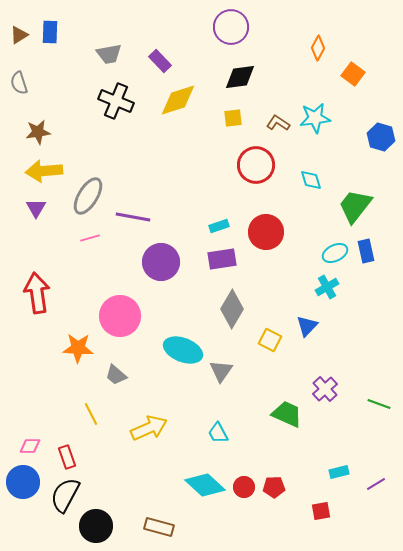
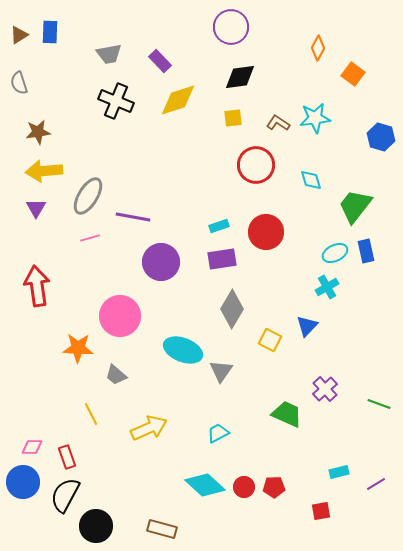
red arrow at (37, 293): moved 7 px up
cyan trapezoid at (218, 433): rotated 90 degrees clockwise
pink diamond at (30, 446): moved 2 px right, 1 px down
brown rectangle at (159, 527): moved 3 px right, 2 px down
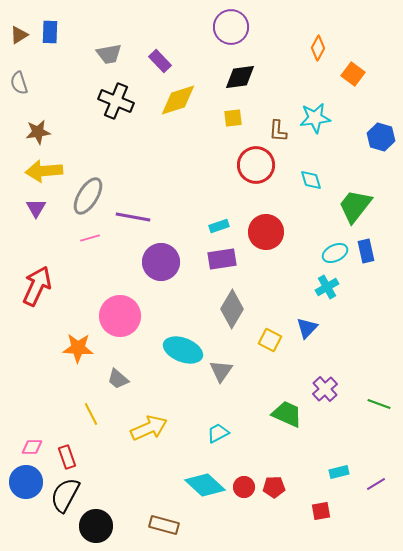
brown L-shape at (278, 123): moved 8 px down; rotated 120 degrees counterclockwise
red arrow at (37, 286): rotated 33 degrees clockwise
blue triangle at (307, 326): moved 2 px down
gray trapezoid at (116, 375): moved 2 px right, 4 px down
blue circle at (23, 482): moved 3 px right
brown rectangle at (162, 529): moved 2 px right, 4 px up
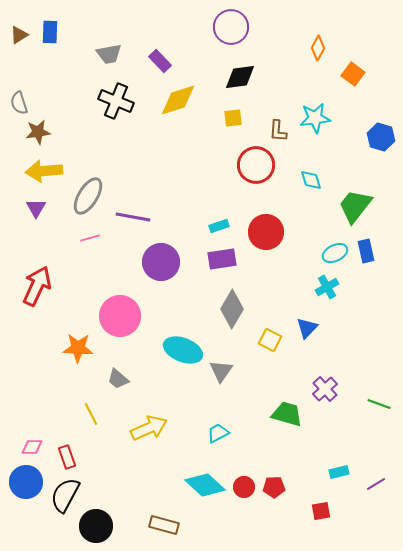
gray semicircle at (19, 83): moved 20 px down
green trapezoid at (287, 414): rotated 8 degrees counterclockwise
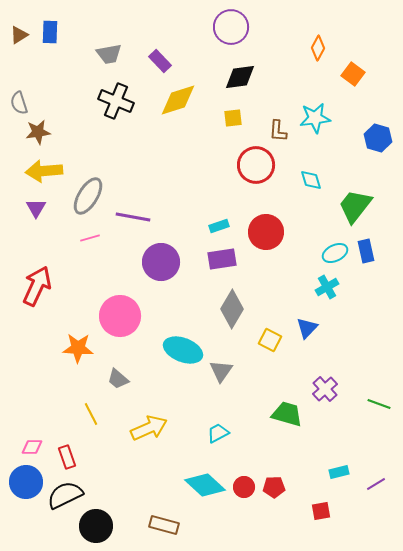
blue hexagon at (381, 137): moved 3 px left, 1 px down
black semicircle at (65, 495): rotated 36 degrees clockwise
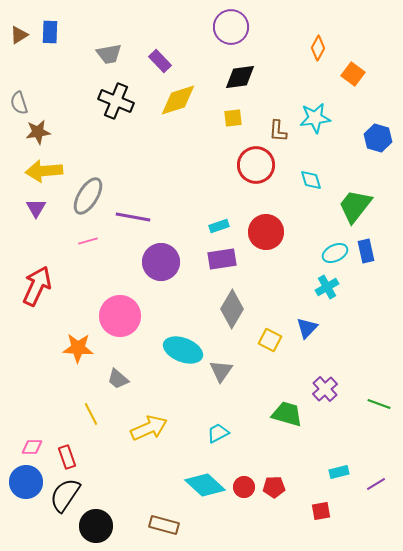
pink line at (90, 238): moved 2 px left, 3 px down
black semicircle at (65, 495): rotated 30 degrees counterclockwise
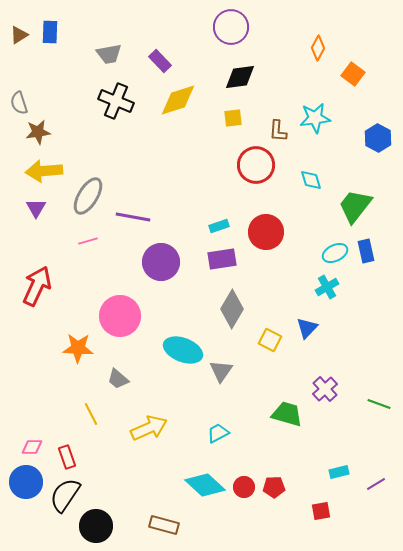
blue hexagon at (378, 138): rotated 12 degrees clockwise
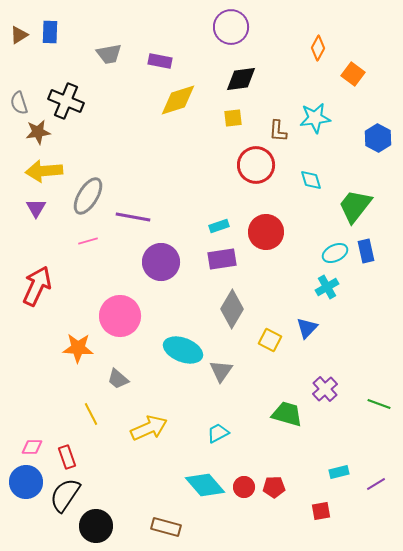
purple rectangle at (160, 61): rotated 35 degrees counterclockwise
black diamond at (240, 77): moved 1 px right, 2 px down
black cross at (116, 101): moved 50 px left
cyan diamond at (205, 485): rotated 6 degrees clockwise
brown rectangle at (164, 525): moved 2 px right, 2 px down
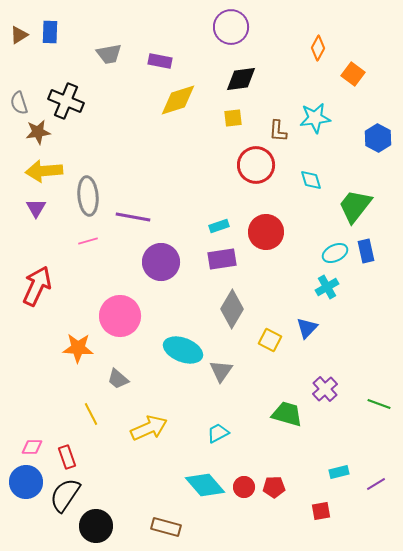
gray ellipse at (88, 196): rotated 36 degrees counterclockwise
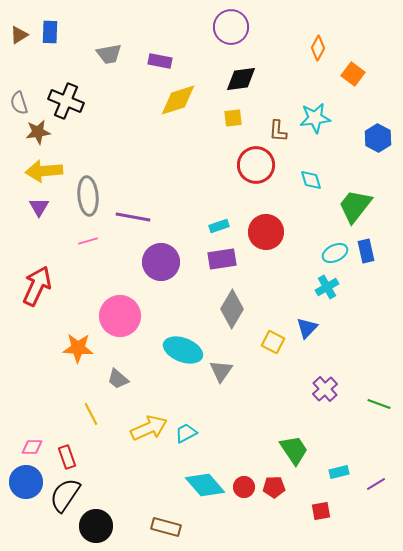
purple triangle at (36, 208): moved 3 px right, 1 px up
yellow square at (270, 340): moved 3 px right, 2 px down
green trapezoid at (287, 414): moved 7 px right, 36 px down; rotated 40 degrees clockwise
cyan trapezoid at (218, 433): moved 32 px left
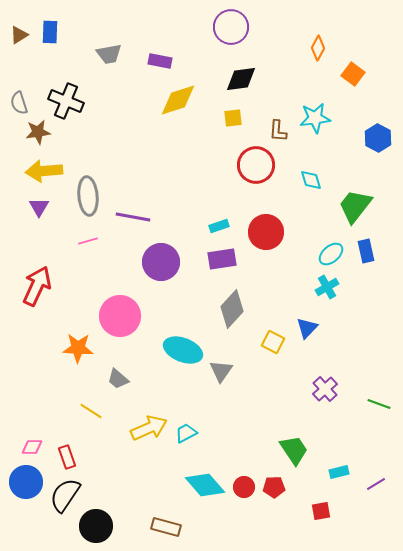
cyan ellipse at (335, 253): moved 4 px left, 1 px down; rotated 15 degrees counterclockwise
gray diamond at (232, 309): rotated 12 degrees clockwise
yellow line at (91, 414): moved 3 px up; rotated 30 degrees counterclockwise
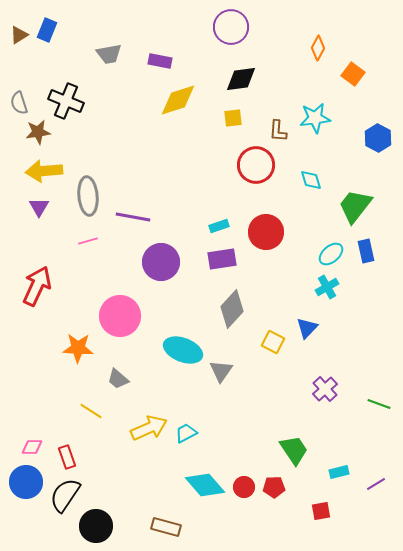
blue rectangle at (50, 32): moved 3 px left, 2 px up; rotated 20 degrees clockwise
